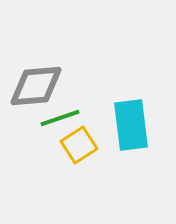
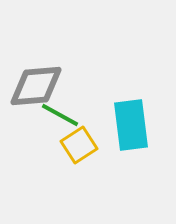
green line: moved 3 px up; rotated 48 degrees clockwise
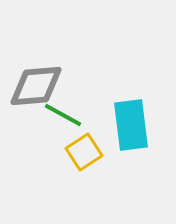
green line: moved 3 px right
yellow square: moved 5 px right, 7 px down
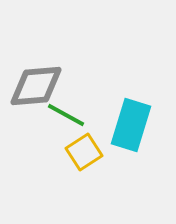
green line: moved 3 px right
cyan rectangle: rotated 24 degrees clockwise
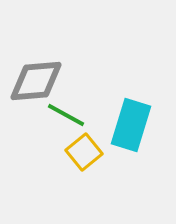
gray diamond: moved 5 px up
yellow square: rotated 6 degrees counterclockwise
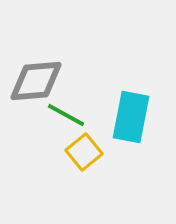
cyan rectangle: moved 8 px up; rotated 6 degrees counterclockwise
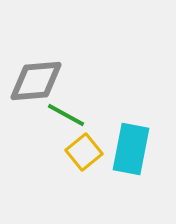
cyan rectangle: moved 32 px down
